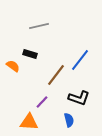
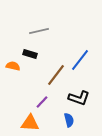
gray line: moved 5 px down
orange semicircle: rotated 24 degrees counterclockwise
orange triangle: moved 1 px right, 1 px down
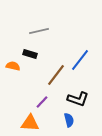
black L-shape: moved 1 px left, 1 px down
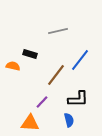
gray line: moved 19 px right
black L-shape: rotated 20 degrees counterclockwise
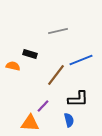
blue line: moved 1 px right; rotated 30 degrees clockwise
purple line: moved 1 px right, 4 px down
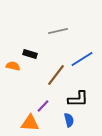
blue line: moved 1 px right, 1 px up; rotated 10 degrees counterclockwise
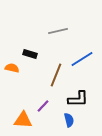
orange semicircle: moved 1 px left, 2 px down
brown line: rotated 15 degrees counterclockwise
orange triangle: moved 7 px left, 3 px up
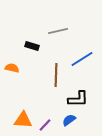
black rectangle: moved 2 px right, 8 px up
brown line: rotated 20 degrees counterclockwise
purple line: moved 2 px right, 19 px down
blue semicircle: rotated 112 degrees counterclockwise
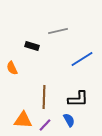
orange semicircle: rotated 128 degrees counterclockwise
brown line: moved 12 px left, 22 px down
blue semicircle: rotated 96 degrees clockwise
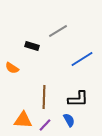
gray line: rotated 18 degrees counterclockwise
orange semicircle: rotated 32 degrees counterclockwise
